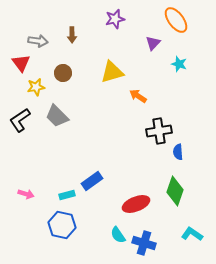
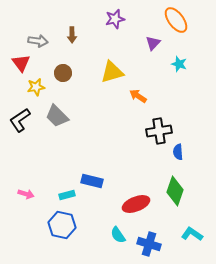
blue rectangle: rotated 50 degrees clockwise
blue cross: moved 5 px right, 1 px down
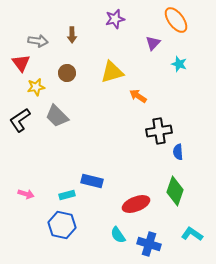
brown circle: moved 4 px right
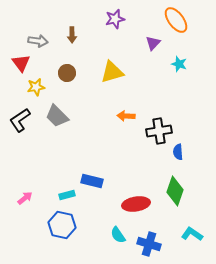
orange arrow: moved 12 px left, 20 px down; rotated 30 degrees counterclockwise
pink arrow: moved 1 px left, 4 px down; rotated 56 degrees counterclockwise
red ellipse: rotated 12 degrees clockwise
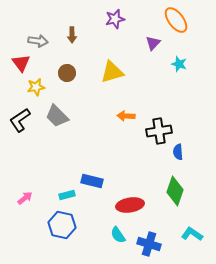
red ellipse: moved 6 px left, 1 px down
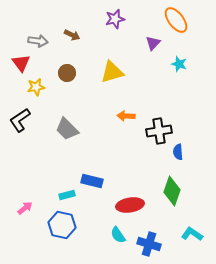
brown arrow: rotated 63 degrees counterclockwise
gray trapezoid: moved 10 px right, 13 px down
green diamond: moved 3 px left
pink arrow: moved 10 px down
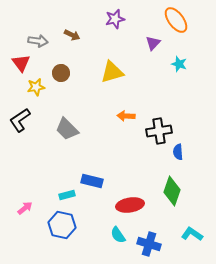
brown circle: moved 6 px left
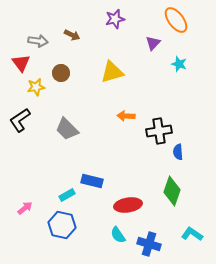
cyan rectangle: rotated 14 degrees counterclockwise
red ellipse: moved 2 px left
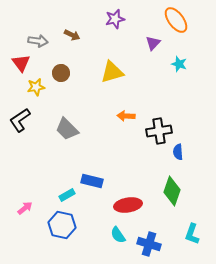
cyan L-shape: rotated 105 degrees counterclockwise
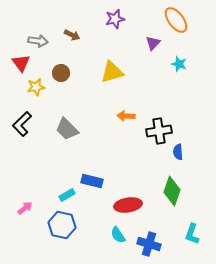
black L-shape: moved 2 px right, 4 px down; rotated 10 degrees counterclockwise
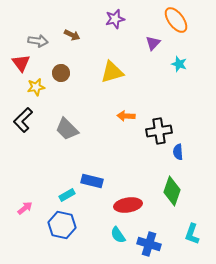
black L-shape: moved 1 px right, 4 px up
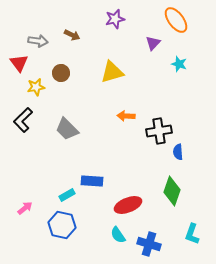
red triangle: moved 2 px left
blue rectangle: rotated 10 degrees counterclockwise
red ellipse: rotated 12 degrees counterclockwise
